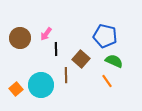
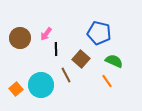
blue pentagon: moved 6 px left, 3 px up
brown line: rotated 28 degrees counterclockwise
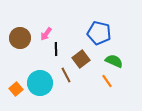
brown square: rotated 12 degrees clockwise
cyan circle: moved 1 px left, 2 px up
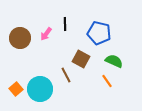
black line: moved 9 px right, 25 px up
brown square: rotated 24 degrees counterclockwise
cyan circle: moved 6 px down
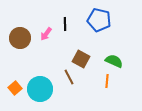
blue pentagon: moved 13 px up
brown line: moved 3 px right, 2 px down
orange line: rotated 40 degrees clockwise
orange square: moved 1 px left, 1 px up
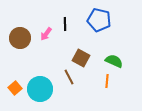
brown square: moved 1 px up
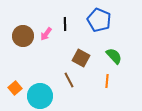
blue pentagon: rotated 10 degrees clockwise
brown circle: moved 3 px right, 2 px up
green semicircle: moved 5 px up; rotated 24 degrees clockwise
brown line: moved 3 px down
cyan circle: moved 7 px down
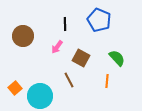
pink arrow: moved 11 px right, 13 px down
green semicircle: moved 3 px right, 2 px down
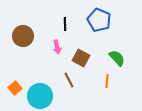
pink arrow: rotated 48 degrees counterclockwise
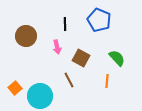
brown circle: moved 3 px right
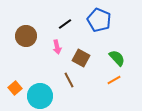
black line: rotated 56 degrees clockwise
orange line: moved 7 px right, 1 px up; rotated 56 degrees clockwise
